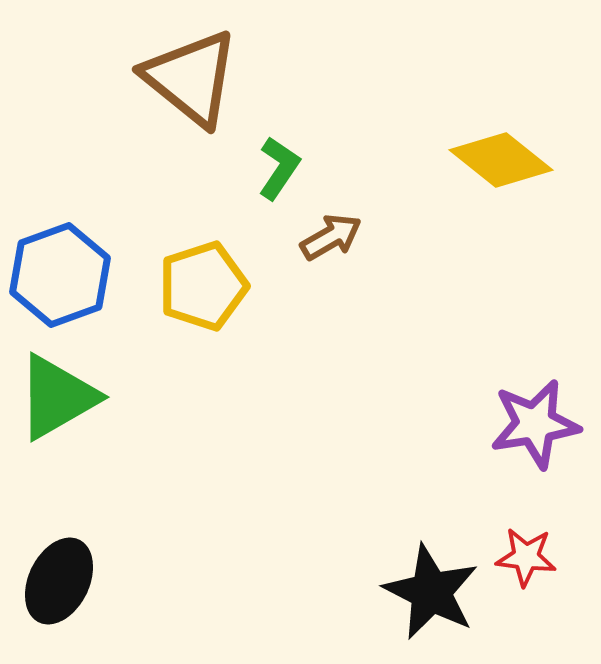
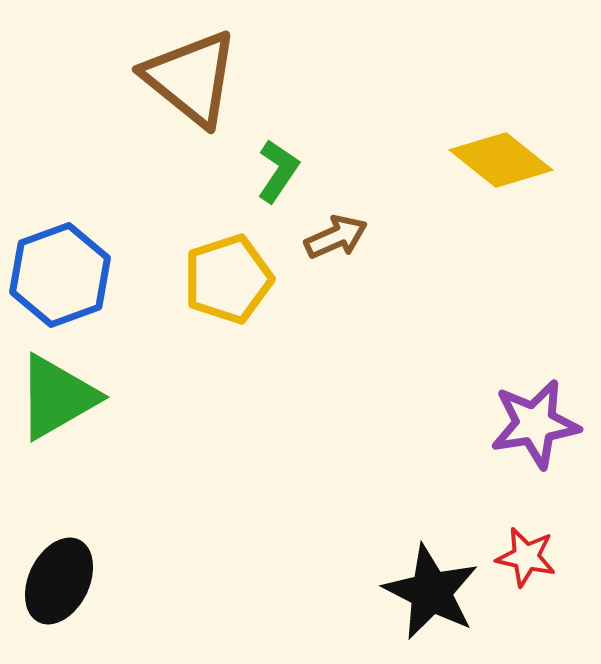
green L-shape: moved 1 px left, 3 px down
brown arrow: moved 5 px right; rotated 6 degrees clockwise
yellow pentagon: moved 25 px right, 7 px up
red star: rotated 6 degrees clockwise
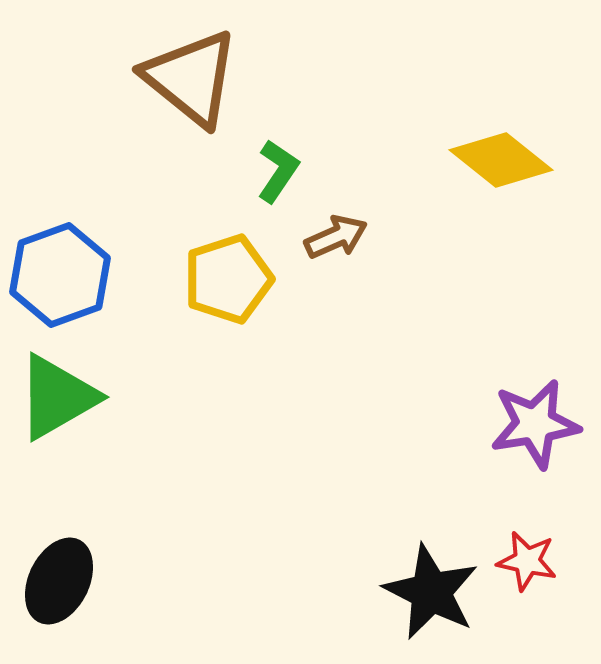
red star: moved 1 px right, 4 px down
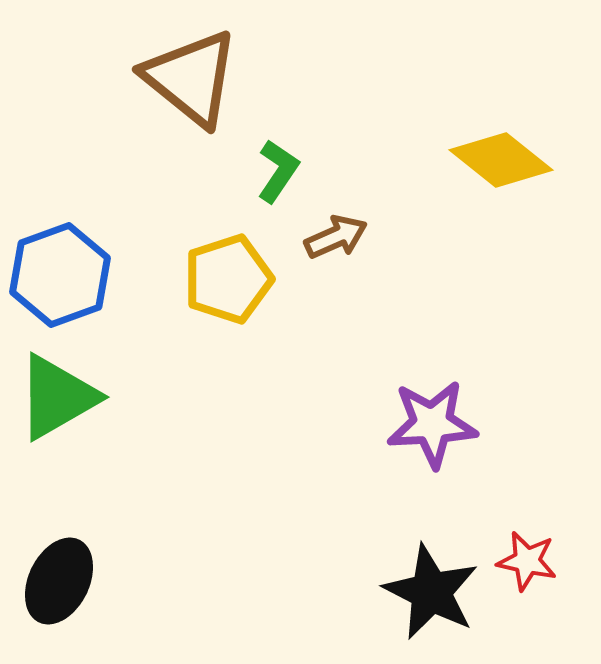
purple star: moved 103 px left; rotated 6 degrees clockwise
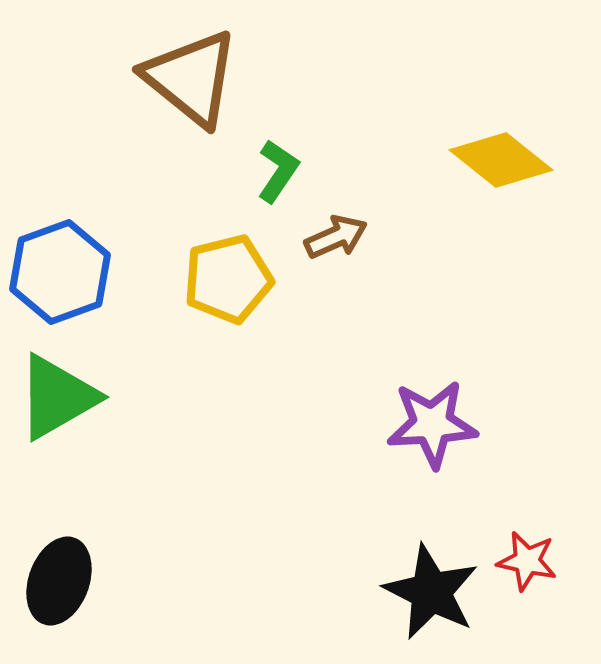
blue hexagon: moved 3 px up
yellow pentagon: rotated 4 degrees clockwise
black ellipse: rotated 6 degrees counterclockwise
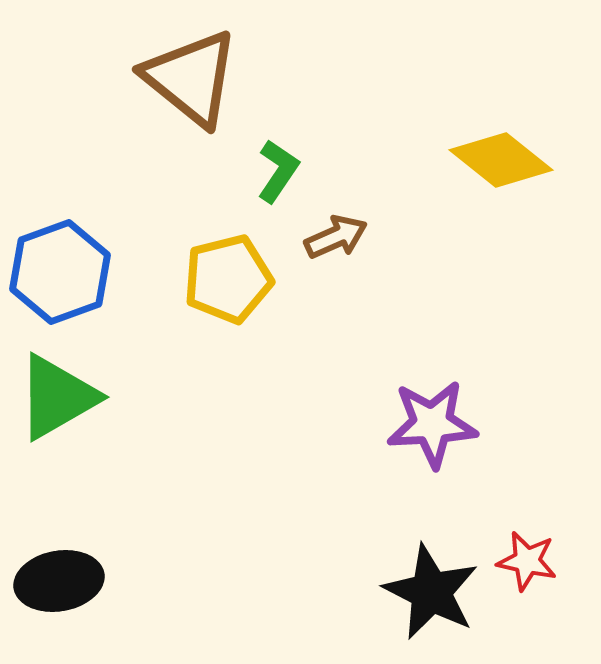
black ellipse: rotated 60 degrees clockwise
